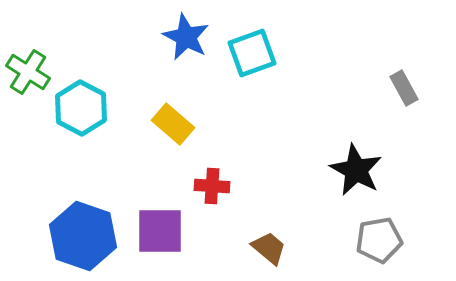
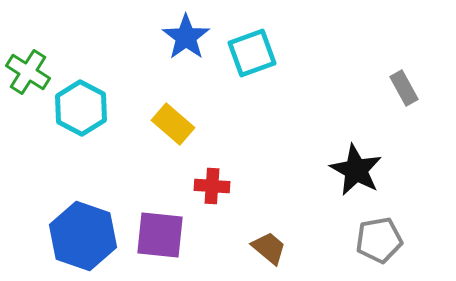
blue star: rotated 9 degrees clockwise
purple square: moved 4 px down; rotated 6 degrees clockwise
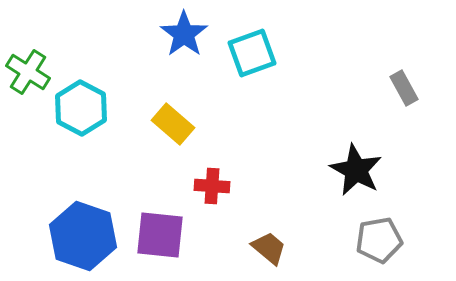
blue star: moved 2 px left, 3 px up
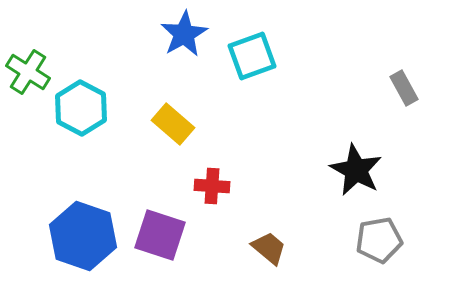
blue star: rotated 6 degrees clockwise
cyan square: moved 3 px down
purple square: rotated 12 degrees clockwise
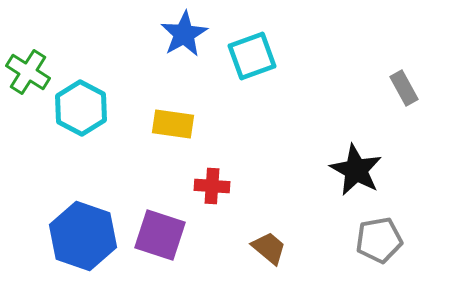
yellow rectangle: rotated 33 degrees counterclockwise
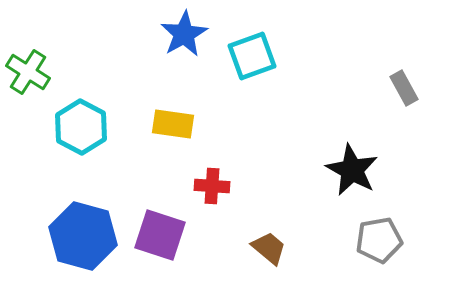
cyan hexagon: moved 19 px down
black star: moved 4 px left
blue hexagon: rotated 4 degrees counterclockwise
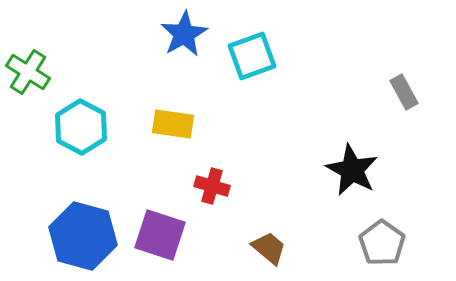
gray rectangle: moved 4 px down
red cross: rotated 12 degrees clockwise
gray pentagon: moved 3 px right, 3 px down; rotated 27 degrees counterclockwise
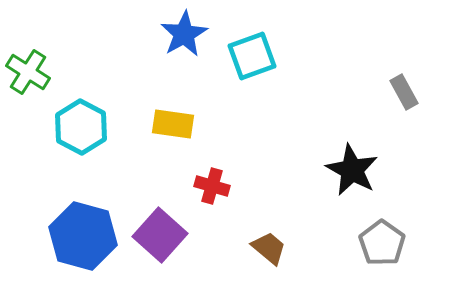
purple square: rotated 24 degrees clockwise
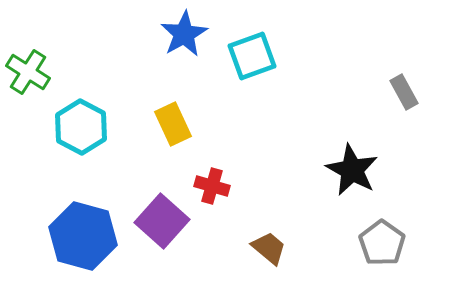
yellow rectangle: rotated 57 degrees clockwise
purple square: moved 2 px right, 14 px up
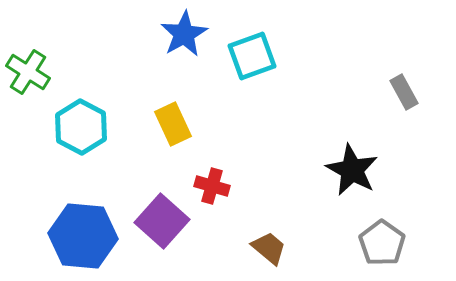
blue hexagon: rotated 10 degrees counterclockwise
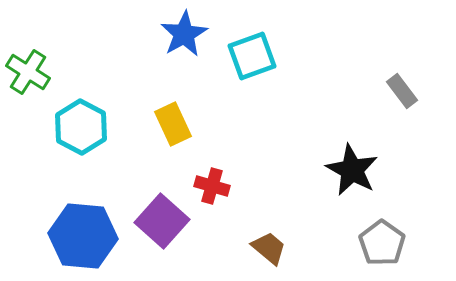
gray rectangle: moved 2 px left, 1 px up; rotated 8 degrees counterclockwise
